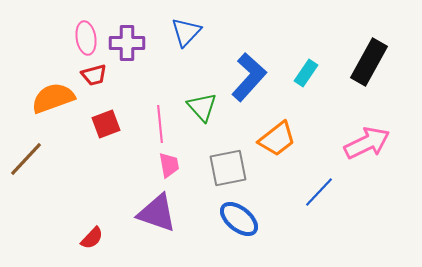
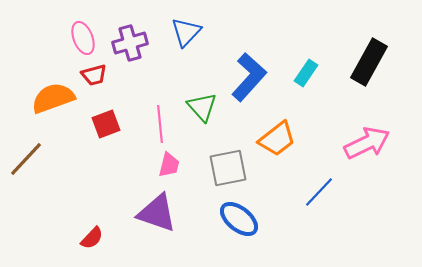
pink ellipse: moved 3 px left; rotated 12 degrees counterclockwise
purple cross: moved 3 px right; rotated 16 degrees counterclockwise
pink trapezoid: rotated 24 degrees clockwise
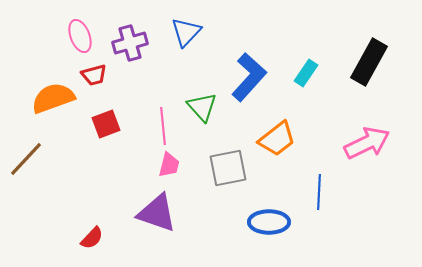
pink ellipse: moved 3 px left, 2 px up
pink line: moved 3 px right, 2 px down
blue line: rotated 40 degrees counterclockwise
blue ellipse: moved 30 px right, 3 px down; rotated 39 degrees counterclockwise
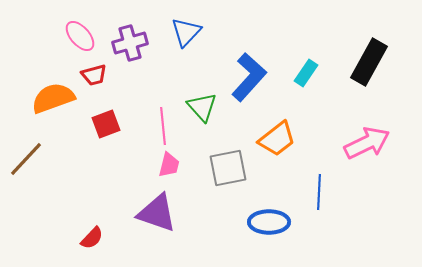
pink ellipse: rotated 20 degrees counterclockwise
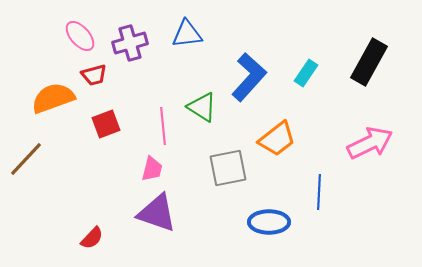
blue triangle: moved 1 px right, 2 px down; rotated 40 degrees clockwise
green triangle: rotated 16 degrees counterclockwise
pink arrow: moved 3 px right
pink trapezoid: moved 17 px left, 4 px down
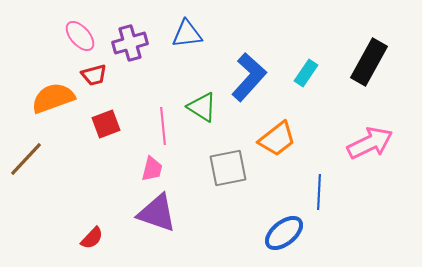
blue ellipse: moved 15 px right, 11 px down; rotated 39 degrees counterclockwise
